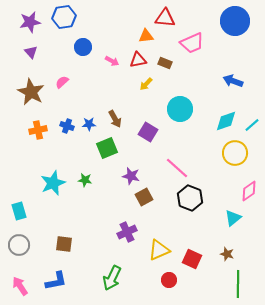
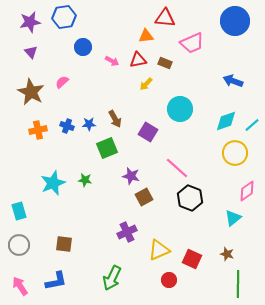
pink diamond at (249, 191): moved 2 px left
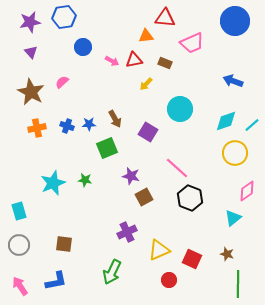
red triangle at (138, 60): moved 4 px left
orange cross at (38, 130): moved 1 px left, 2 px up
green arrow at (112, 278): moved 6 px up
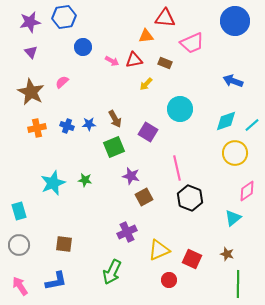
green square at (107, 148): moved 7 px right, 1 px up
pink line at (177, 168): rotated 35 degrees clockwise
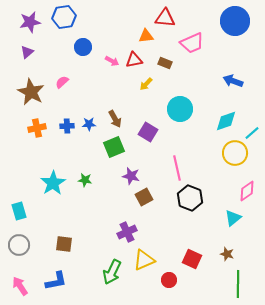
purple triangle at (31, 52): moved 4 px left; rotated 32 degrees clockwise
cyan line at (252, 125): moved 8 px down
blue cross at (67, 126): rotated 24 degrees counterclockwise
cyan star at (53, 183): rotated 10 degrees counterclockwise
yellow triangle at (159, 250): moved 15 px left, 10 px down
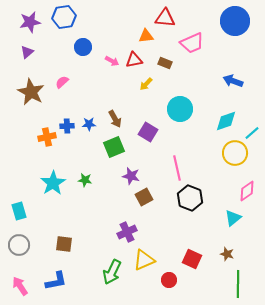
orange cross at (37, 128): moved 10 px right, 9 px down
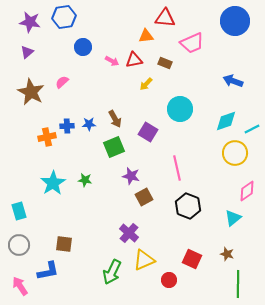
purple star at (30, 22): rotated 20 degrees clockwise
cyan line at (252, 133): moved 4 px up; rotated 14 degrees clockwise
black hexagon at (190, 198): moved 2 px left, 8 px down
purple cross at (127, 232): moved 2 px right, 1 px down; rotated 24 degrees counterclockwise
blue L-shape at (56, 281): moved 8 px left, 10 px up
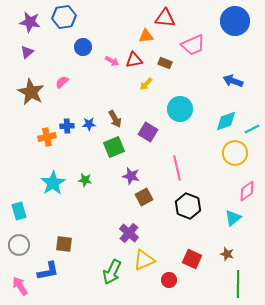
pink trapezoid at (192, 43): moved 1 px right, 2 px down
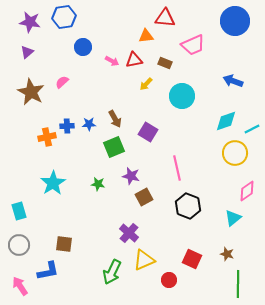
cyan circle at (180, 109): moved 2 px right, 13 px up
green star at (85, 180): moved 13 px right, 4 px down
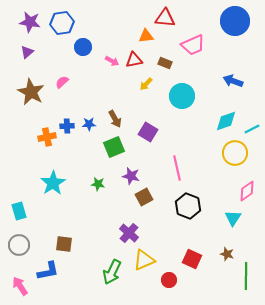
blue hexagon at (64, 17): moved 2 px left, 6 px down
cyan triangle at (233, 218): rotated 18 degrees counterclockwise
green line at (238, 284): moved 8 px right, 8 px up
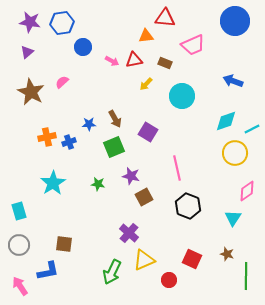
blue cross at (67, 126): moved 2 px right, 16 px down; rotated 16 degrees counterclockwise
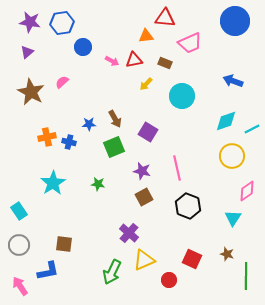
pink trapezoid at (193, 45): moved 3 px left, 2 px up
blue cross at (69, 142): rotated 32 degrees clockwise
yellow circle at (235, 153): moved 3 px left, 3 px down
purple star at (131, 176): moved 11 px right, 5 px up
cyan rectangle at (19, 211): rotated 18 degrees counterclockwise
